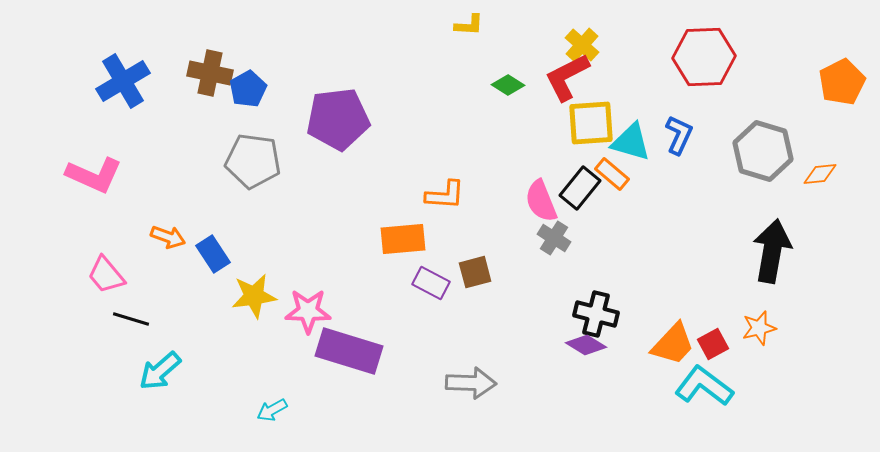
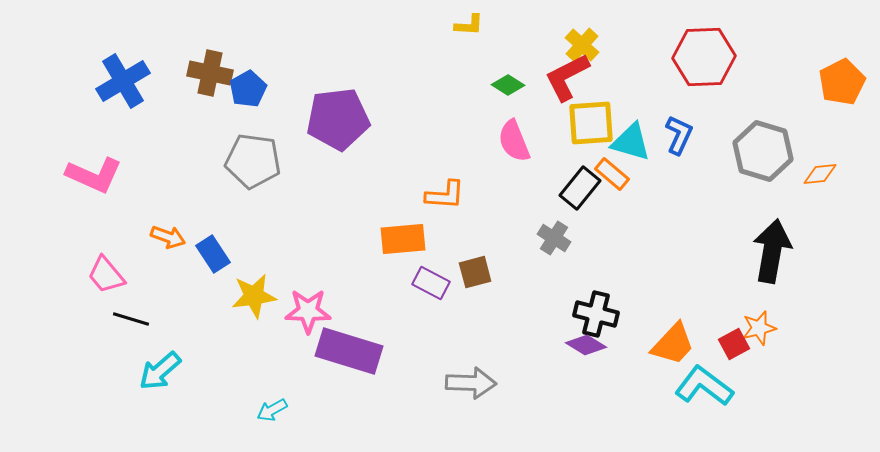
pink semicircle at (541, 201): moved 27 px left, 60 px up
red square at (713, 344): moved 21 px right
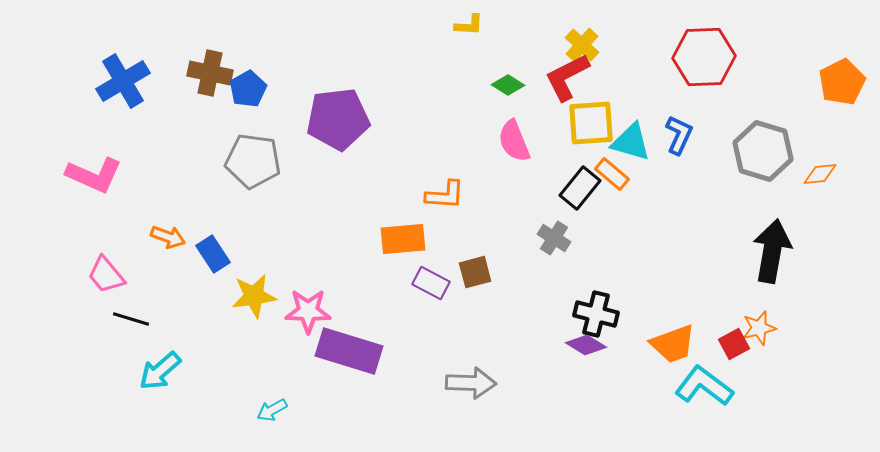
orange trapezoid at (673, 344): rotated 27 degrees clockwise
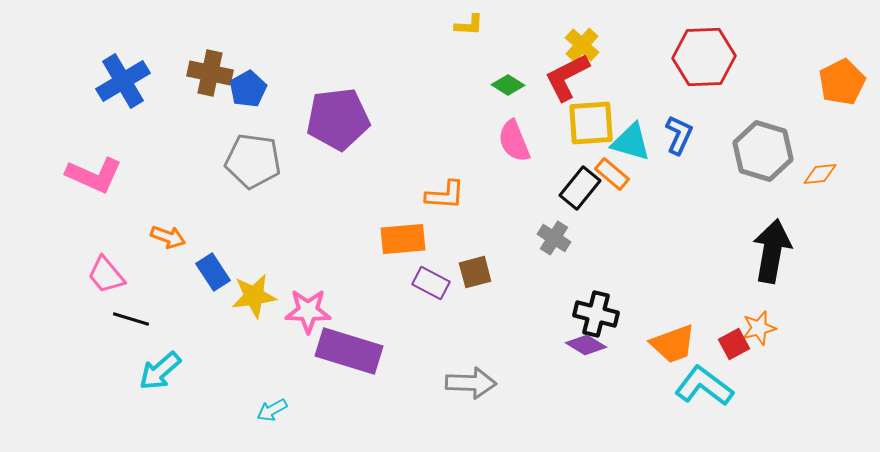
blue rectangle at (213, 254): moved 18 px down
